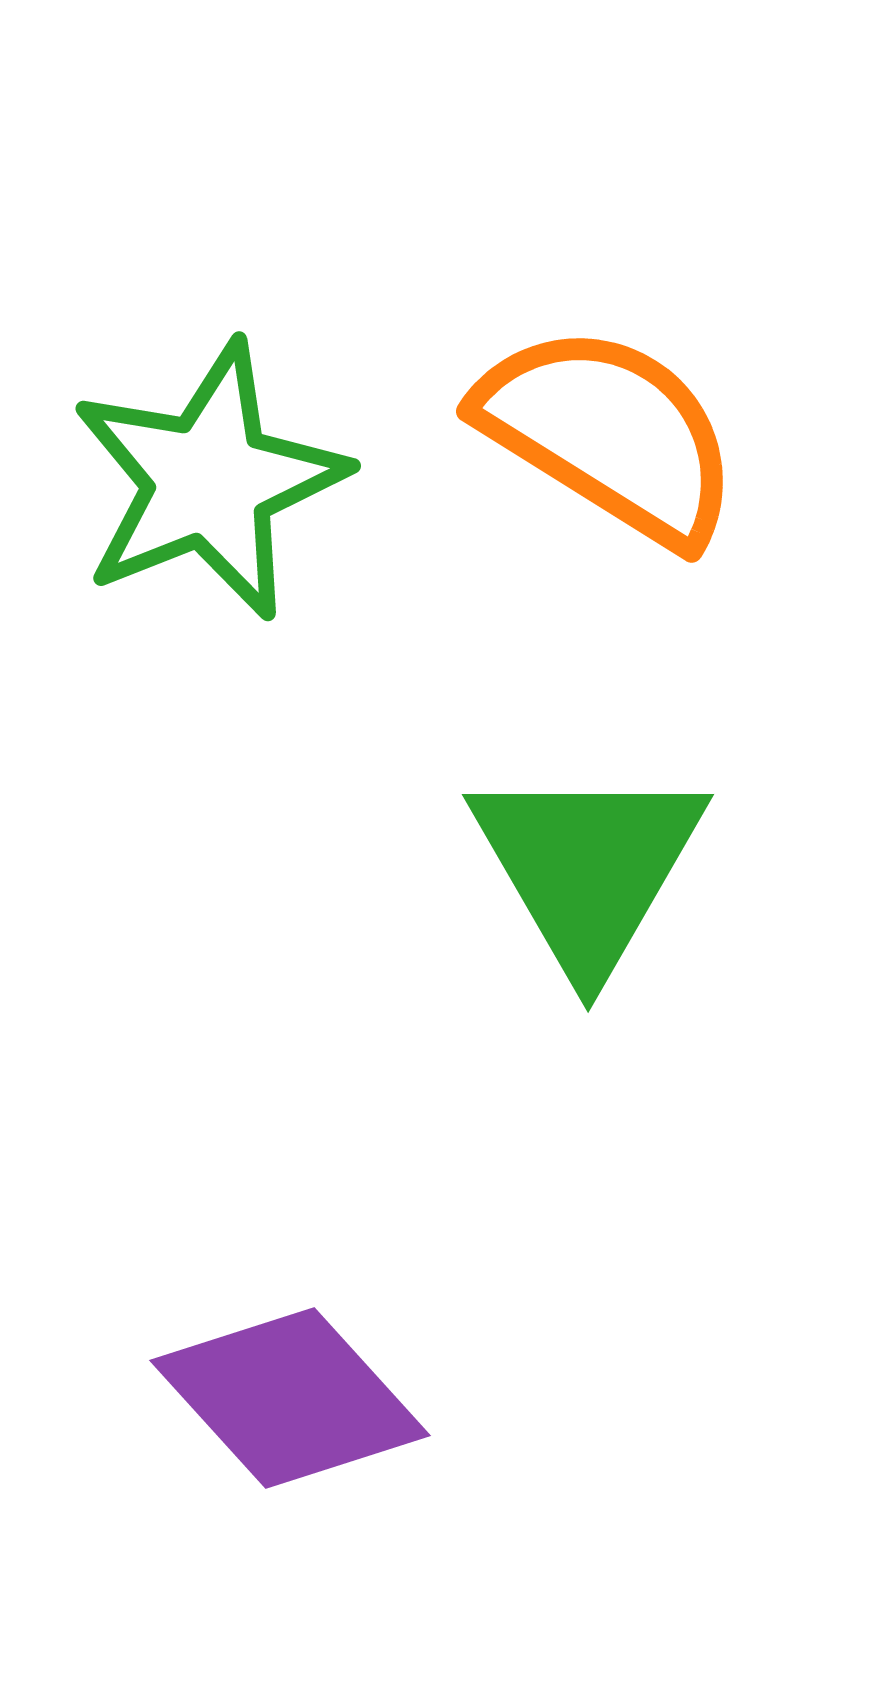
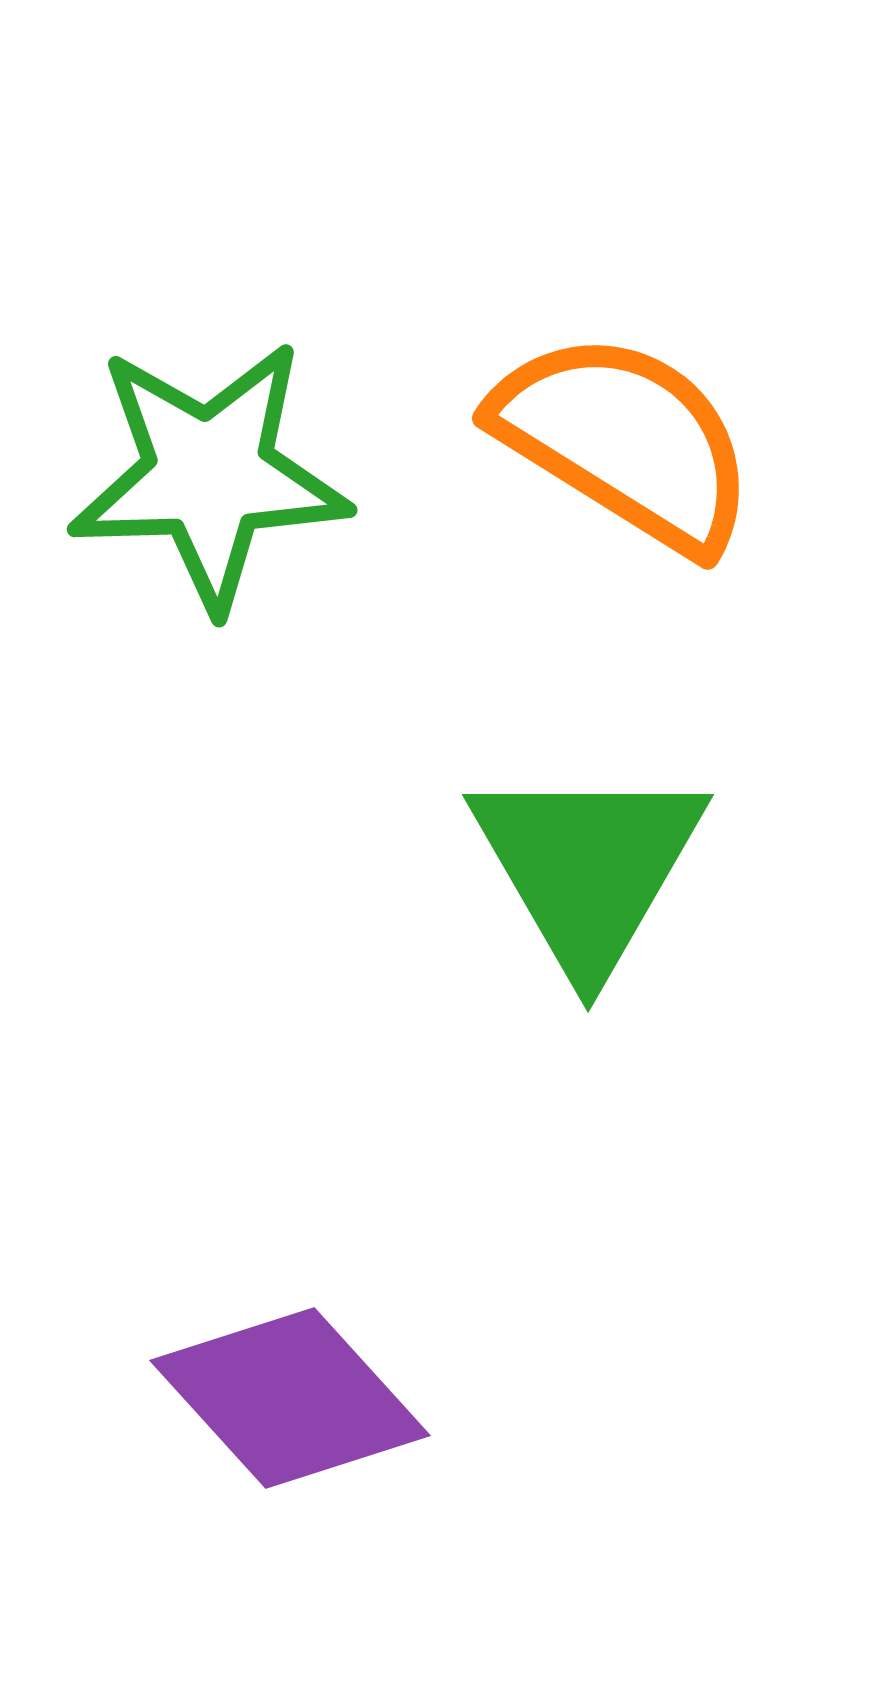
orange semicircle: moved 16 px right, 7 px down
green star: moved 6 px up; rotated 20 degrees clockwise
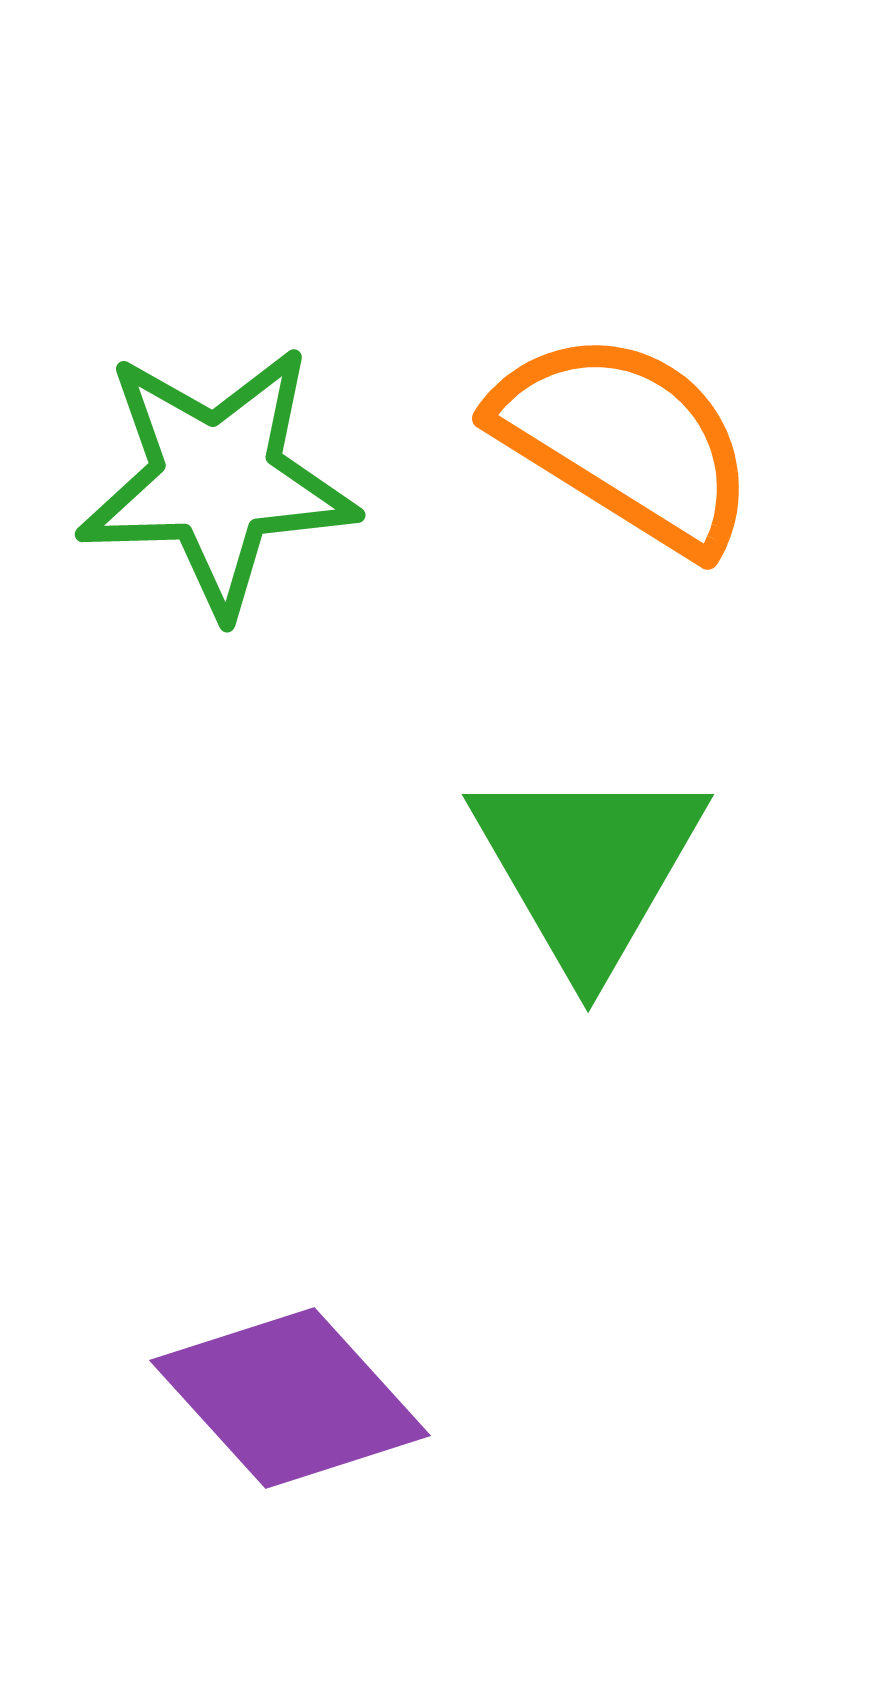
green star: moved 8 px right, 5 px down
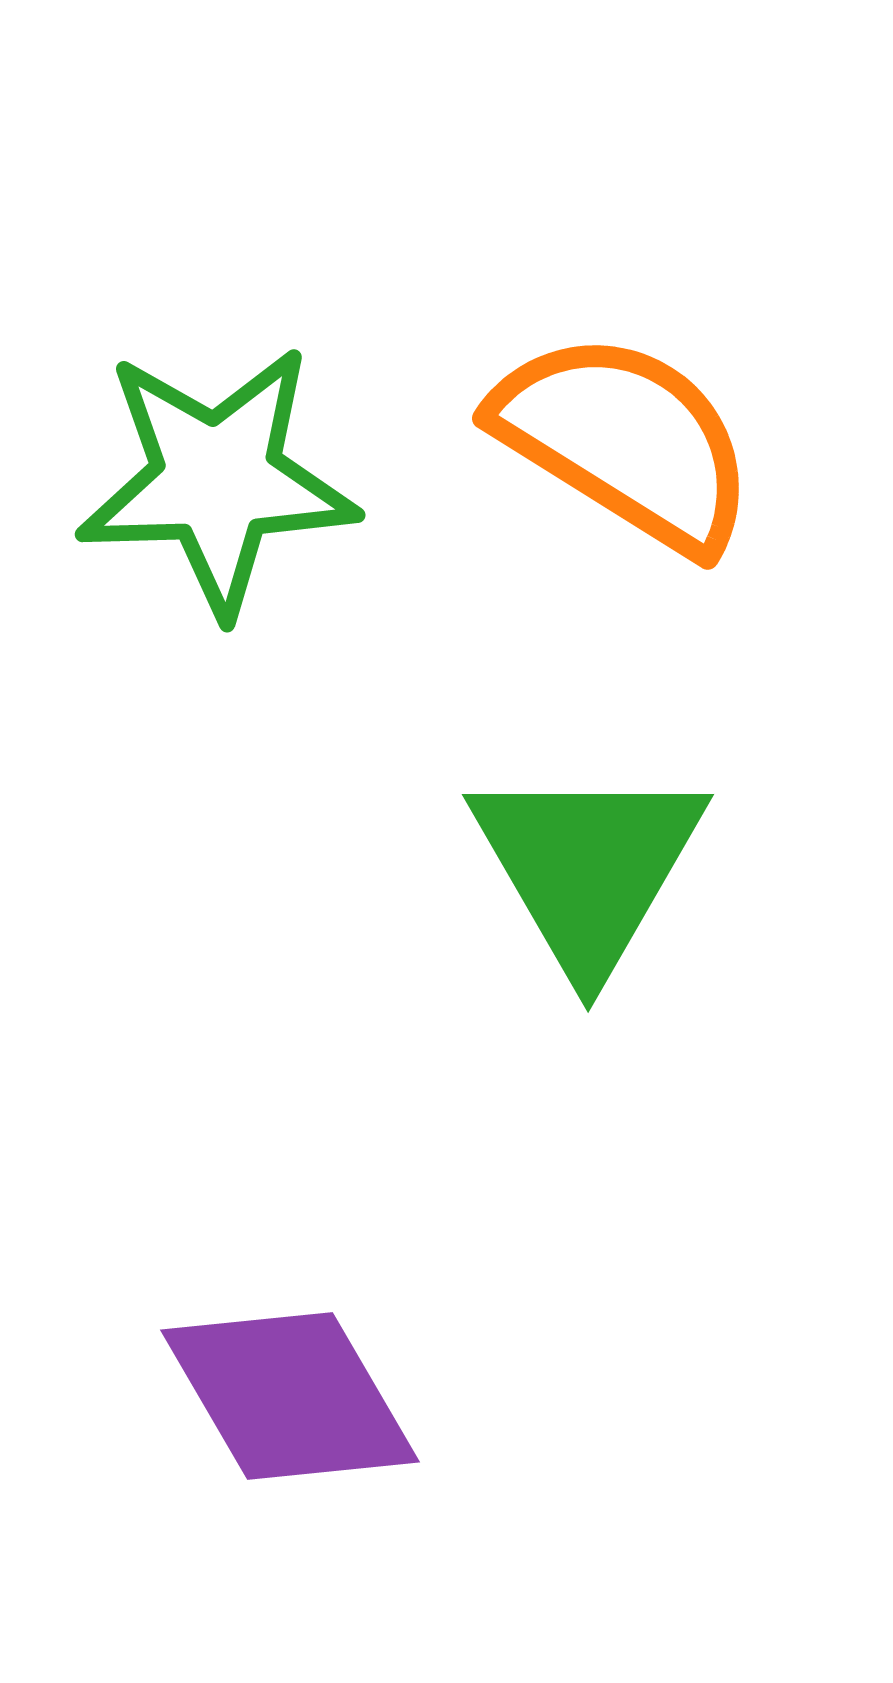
purple diamond: moved 2 px up; rotated 12 degrees clockwise
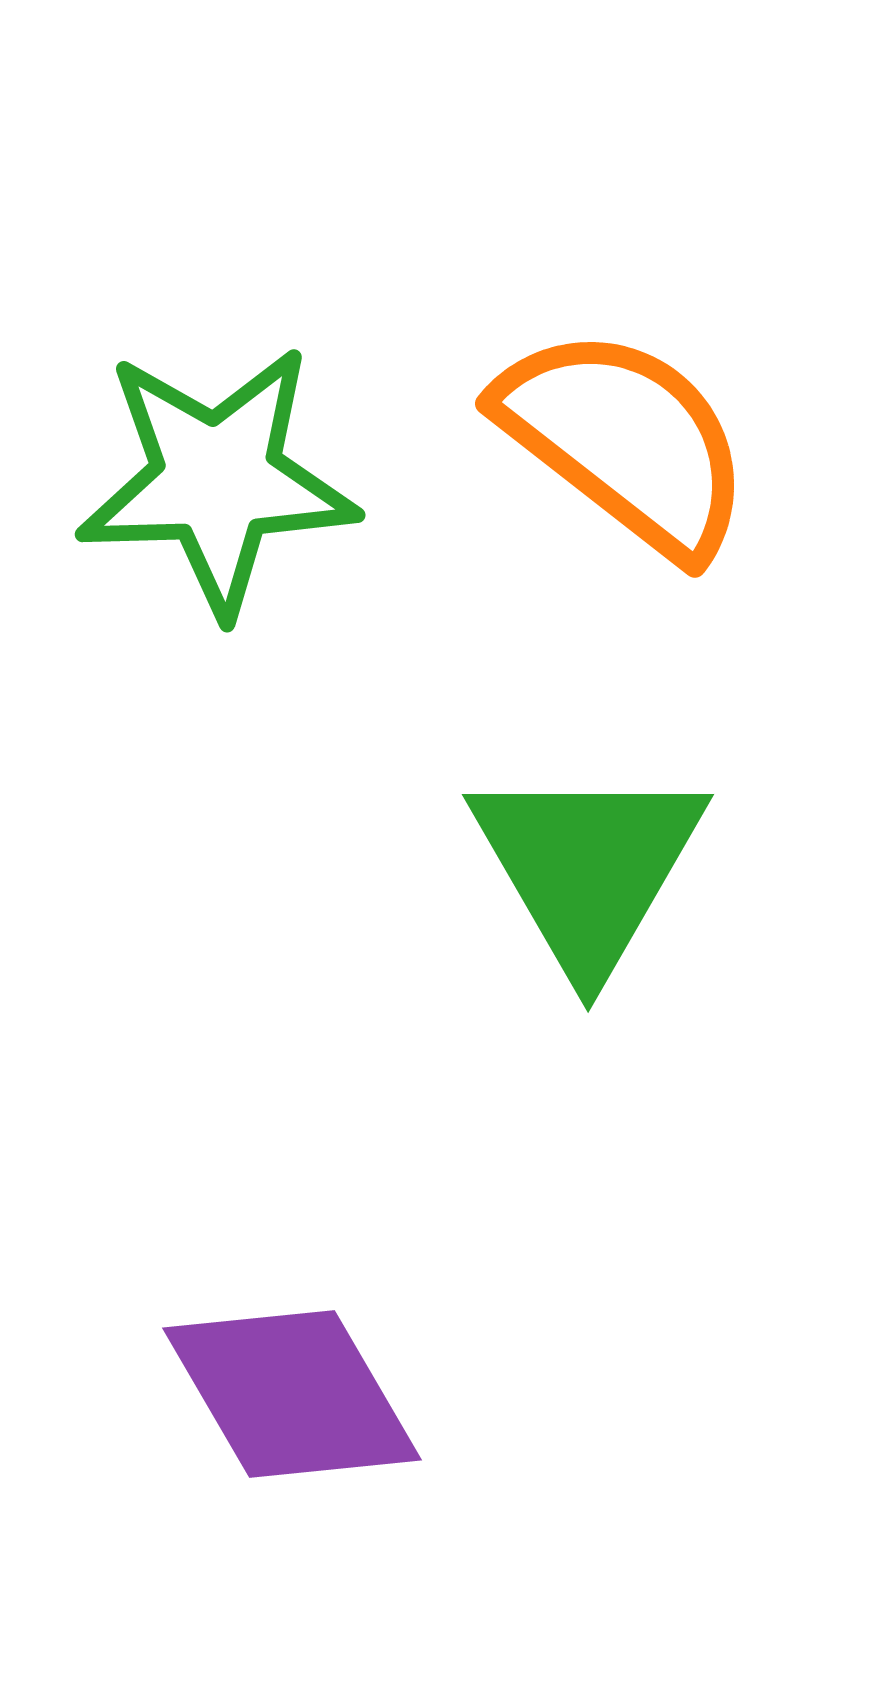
orange semicircle: rotated 6 degrees clockwise
purple diamond: moved 2 px right, 2 px up
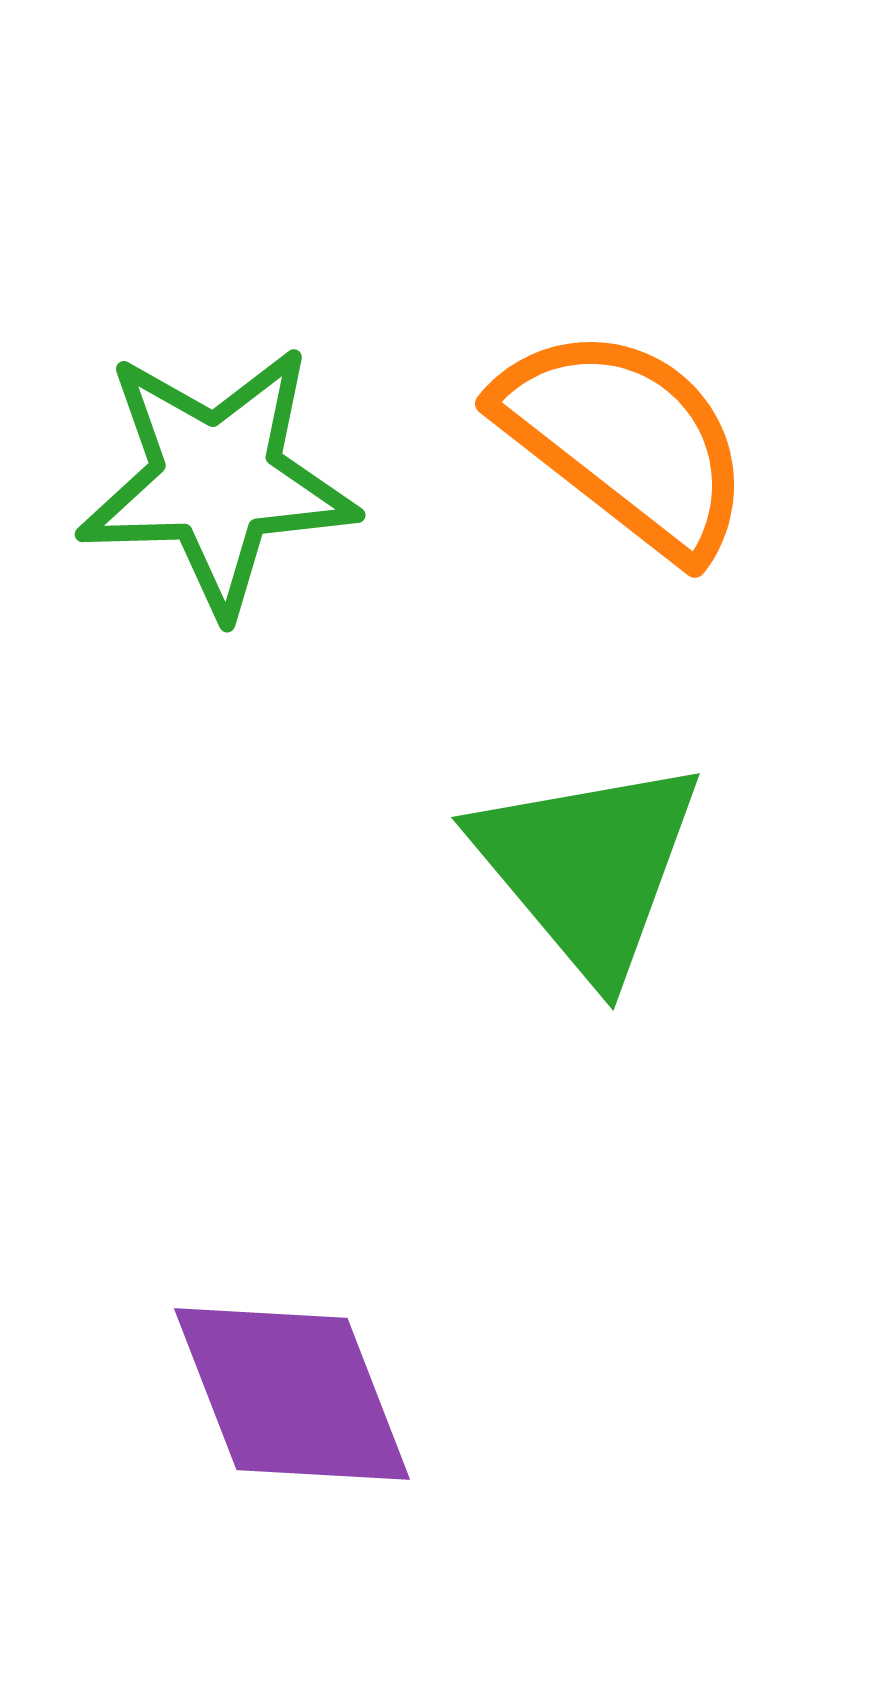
green triangle: rotated 10 degrees counterclockwise
purple diamond: rotated 9 degrees clockwise
